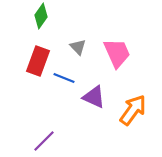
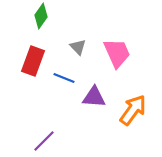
red rectangle: moved 5 px left
purple triangle: rotated 20 degrees counterclockwise
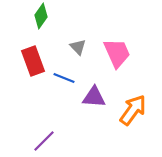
red rectangle: rotated 40 degrees counterclockwise
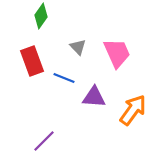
red rectangle: moved 1 px left
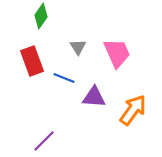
gray triangle: rotated 12 degrees clockwise
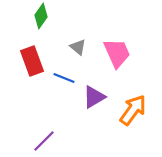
gray triangle: rotated 18 degrees counterclockwise
purple triangle: rotated 35 degrees counterclockwise
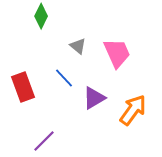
green diamond: rotated 10 degrees counterclockwise
gray triangle: moved 1 px up
red rectangle: moved 9 px left, 26 px down
blue line: rotated 25 degrees clockwise
purple triangle: moved 1 px down
